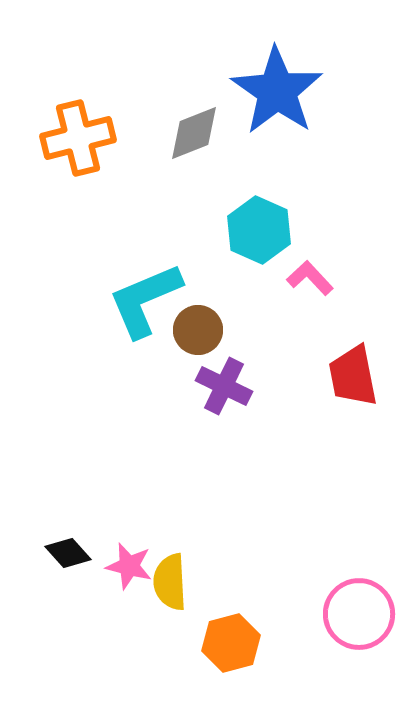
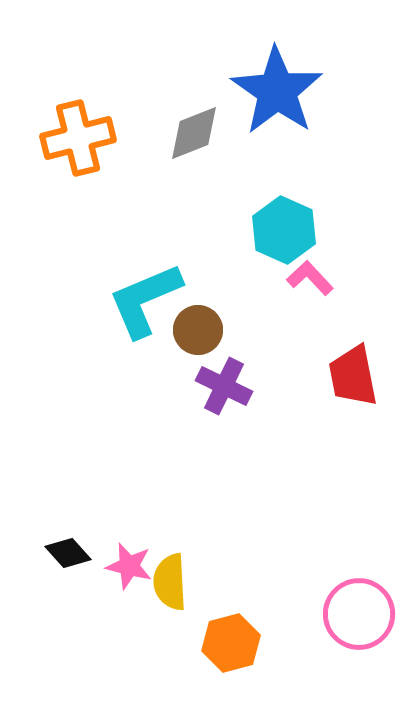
cyan hexagon: moved 25 px right
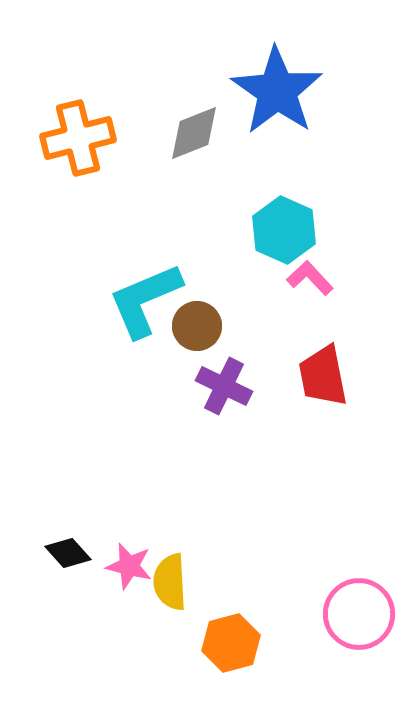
brown circle: moved 1 px left, 4 px up
red trapezoid: moved 30 px left
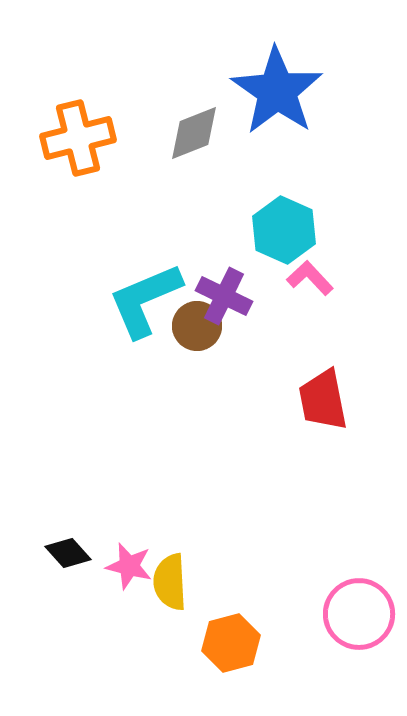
red trapezoid: moved 24 px down
purple cross: moved 90 px up
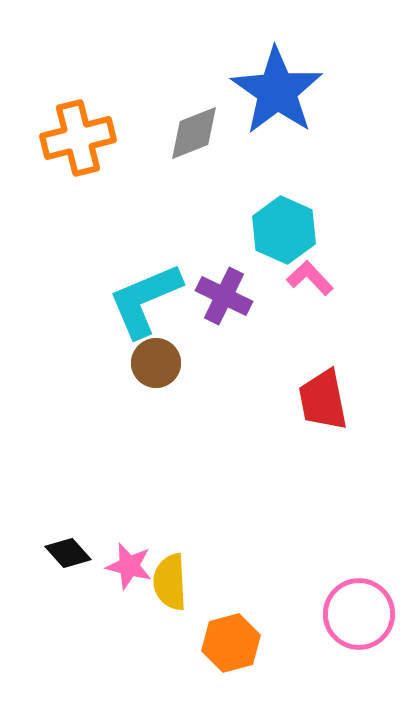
brown circle: moved 41 px left, 37 px down
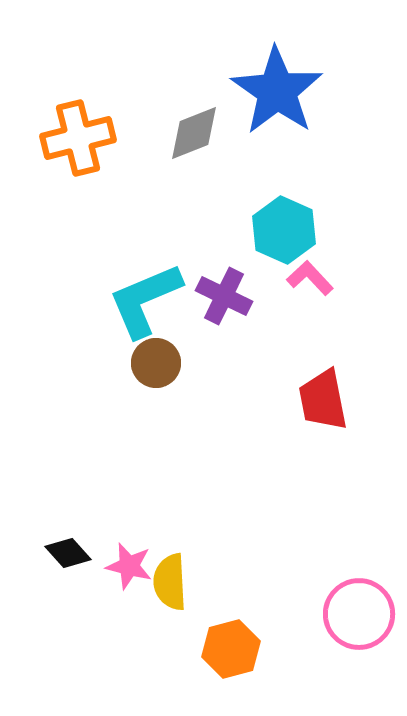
orange hexagon: moved 6 px down
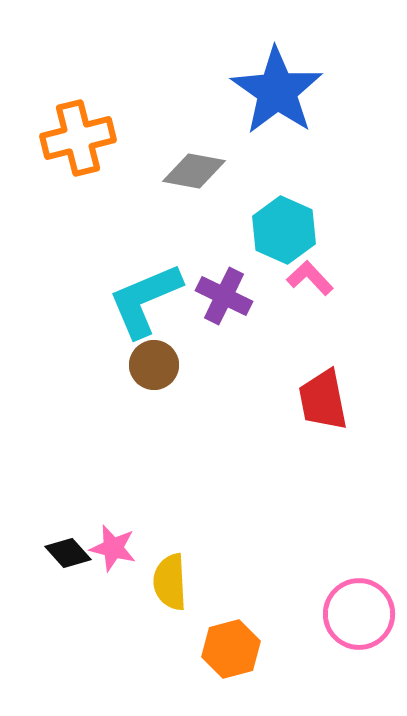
gray diamond: moved 38 px down; rotated 32 degrees clockwise
brown circle: moved 2 px left, 2 px down
pink star: moved 16 px left, 18 px up
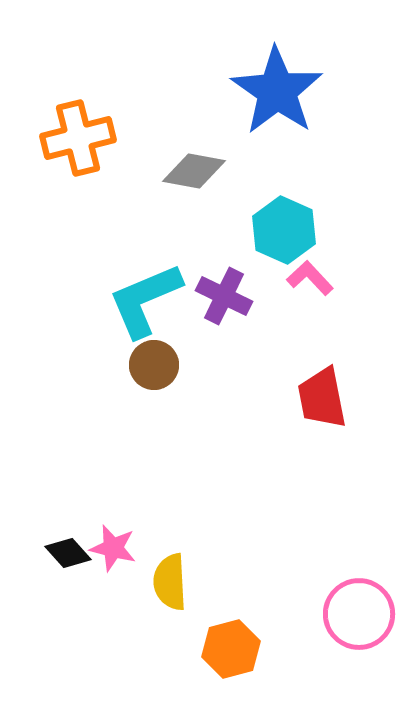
red trapezoid: moved 1 px left, 2 px up
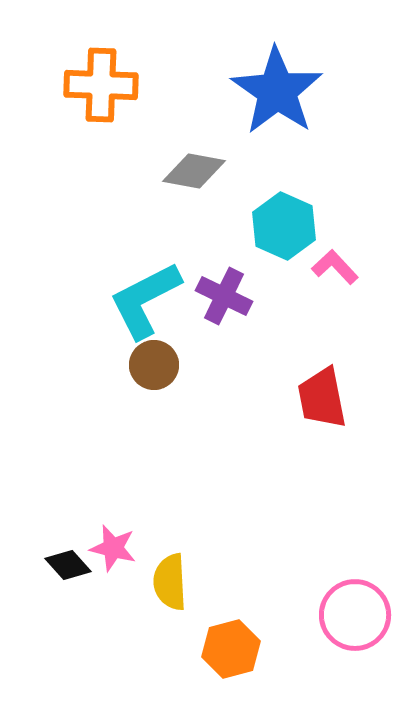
orange cross: moved 23 px right, 53 px up; rotated 16 degrees clockwise
cyan hexagon: moved 4 px up
pink L-shape: moved 25 px right, 11 px up
cyan L-shape: rotated 4 degrees counterclockwise
black diamond: moved 12 px down
pink circle: moved 4 px left, 1 px down
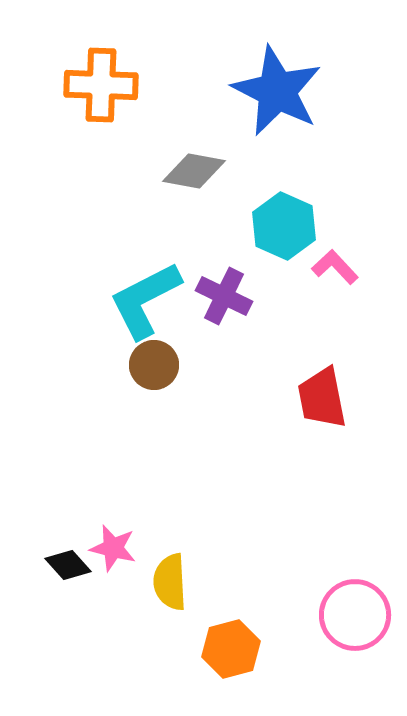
blue star: rotated 8 degrees counterclockwise
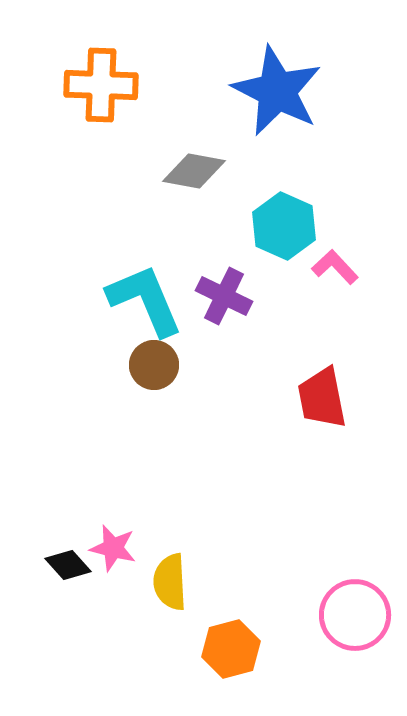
cyan L-shape: rotated 94 degrees clockwise
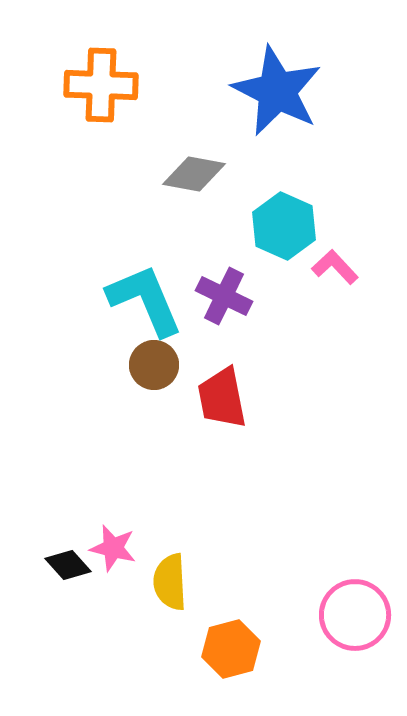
gray diamond: moved 3 px down
red trapezoid: moved 100 px left
